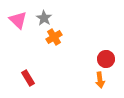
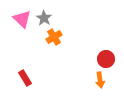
pink triangle: moved 4 px right, 1 px up
red rectangle: moved 3 px left
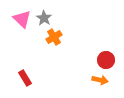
red circle: moved 1 px down
orange arrow: rotated 70 degrees counterclockwise
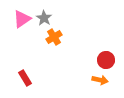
pink triangle: rotated 42 degrees clockwise
